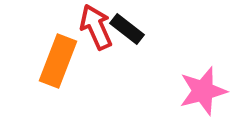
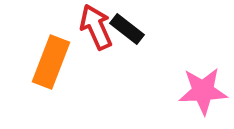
orange rectangle: moved 7 px left, 1 px down
pink star: rotated 12 degrees clockwise
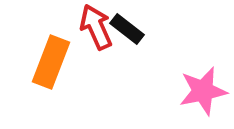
pink star: rotated 9 degrees counterclockwise
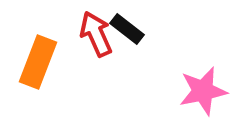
red arrow: moved 7 px down
orange rectangle: moved 13 px left
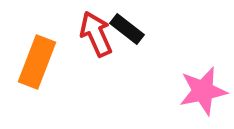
orange rectangle: moved 1 px left
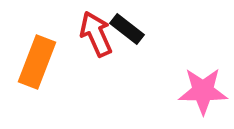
pink star: rotated 12 degrees clockwise
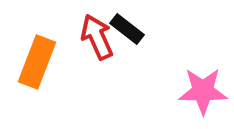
red arrow: moved 1 px right, 3 px down
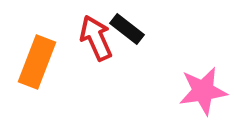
red arrow: moved 1 px left, 1 px down
pink star: rotated 9 degrees counterclockwise
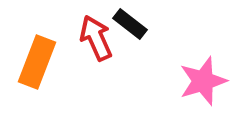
black rectangle: moved 3 px right, 5 px up
pink star: moved 10 px up; rotated 9 degrees counterclockwise
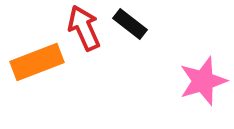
red arrow: moved 12 px left, 10 px up
orange rectangle: rotated 48 degrees clockwise
